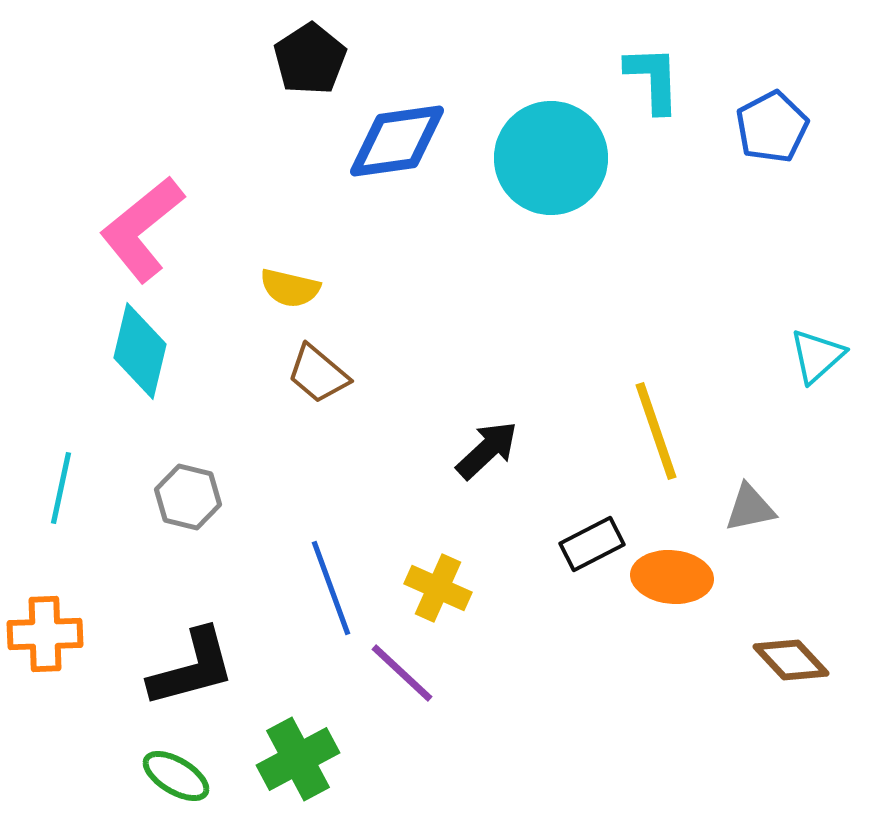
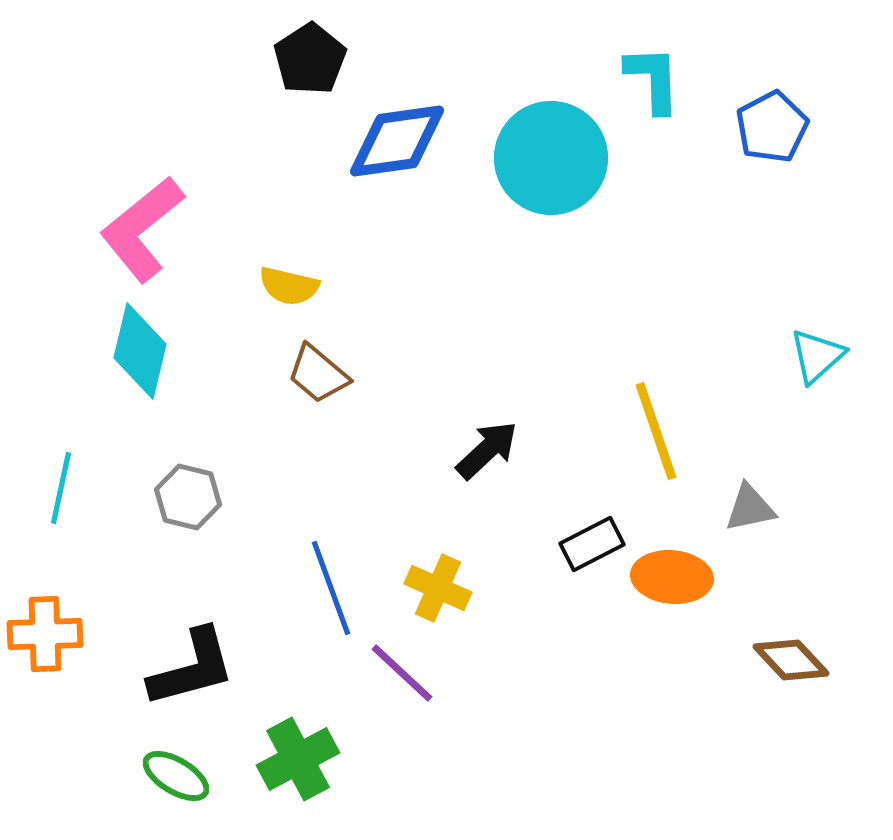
yellow semicircle: moved 1 px left, 2 px up
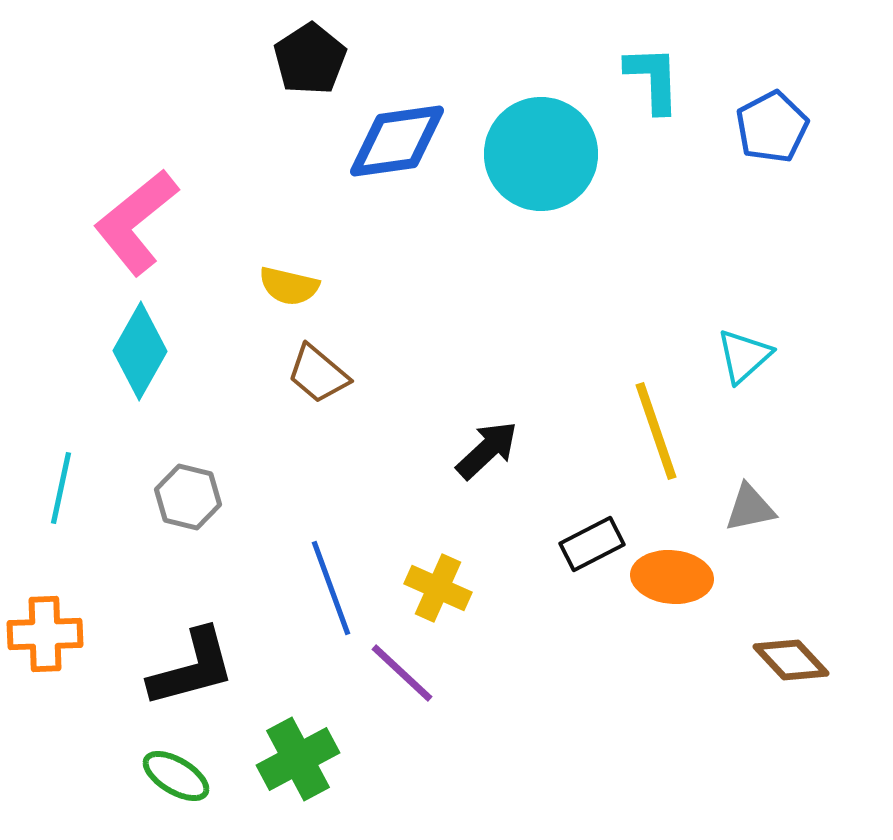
cyan circle: moved 10 px left, 4 px up
pink L-shape: moved 6 px left, 7 px up
cyan diamond: rotated 16 degrees clockwise
cyan triangle: moved 73 px left
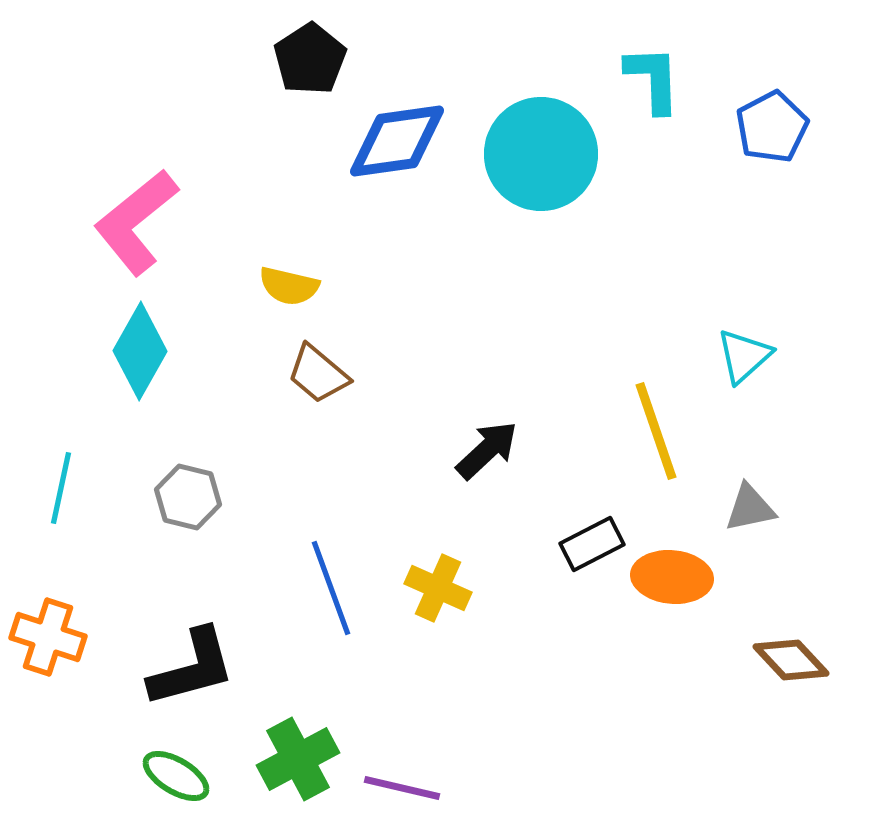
orange cross: moved 3 px right, 3 px down; rotated 20 degrees clockwise
purple line: moved 115 px down; rotated 30 degrees counterclockwise
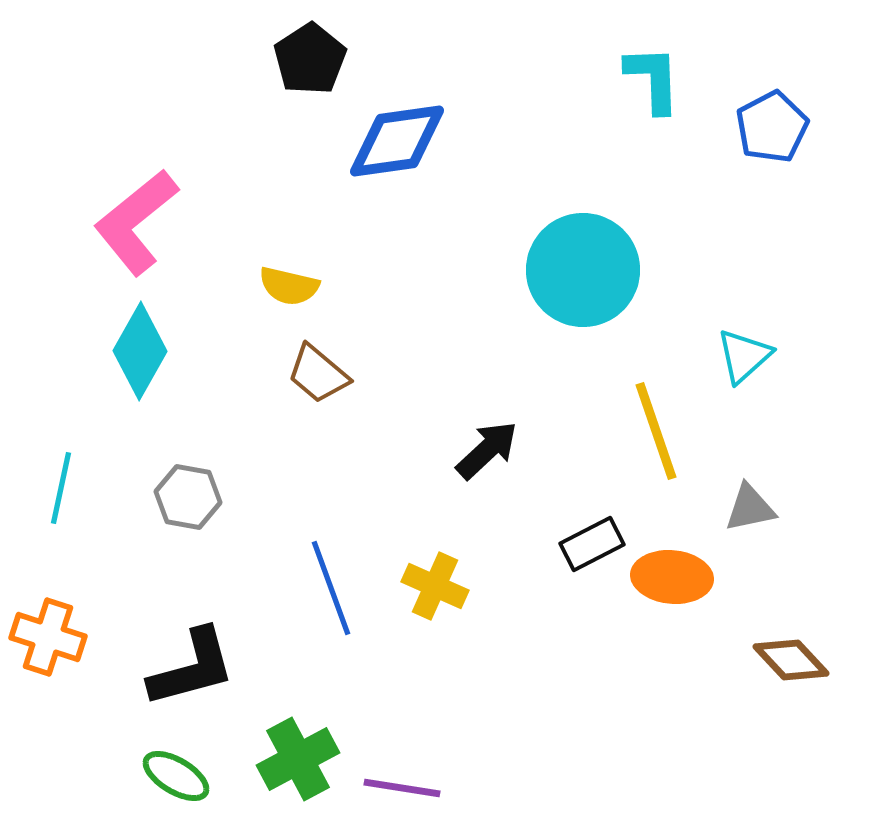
cyan circle: moved 42 px right, 116 px down
gray hexagon: rotated 4 degrees counterclockwise
yellow cross: moved 3 px left, 2 px up
purple line: rotated 4 degrees counterclockwise
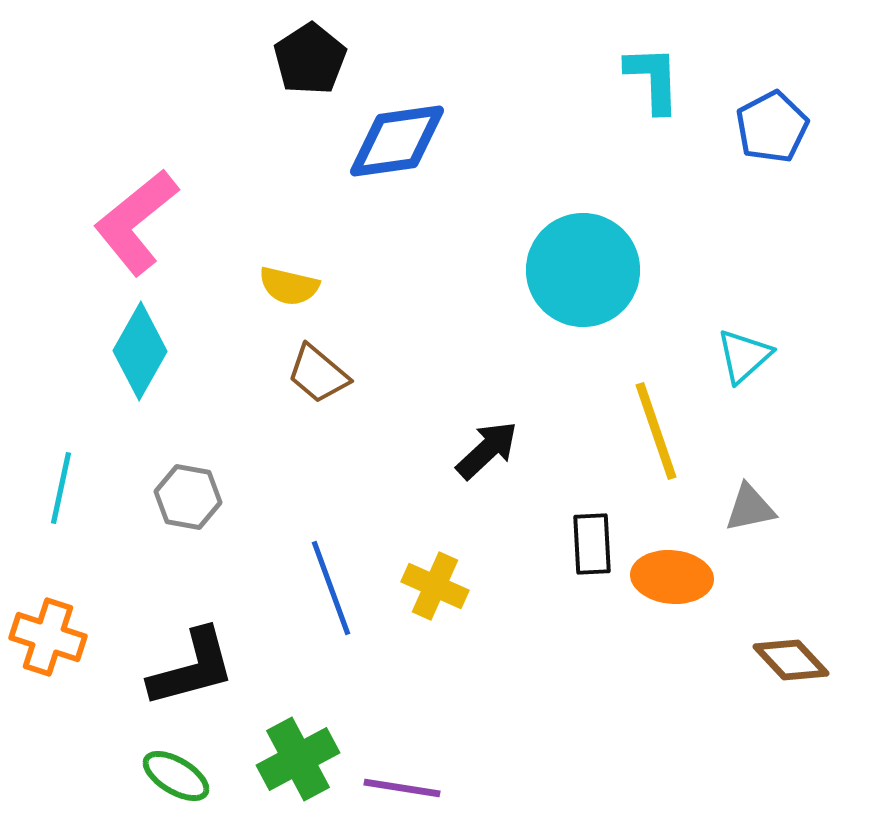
black rectangle: rotated 66 degrees counterclockwise
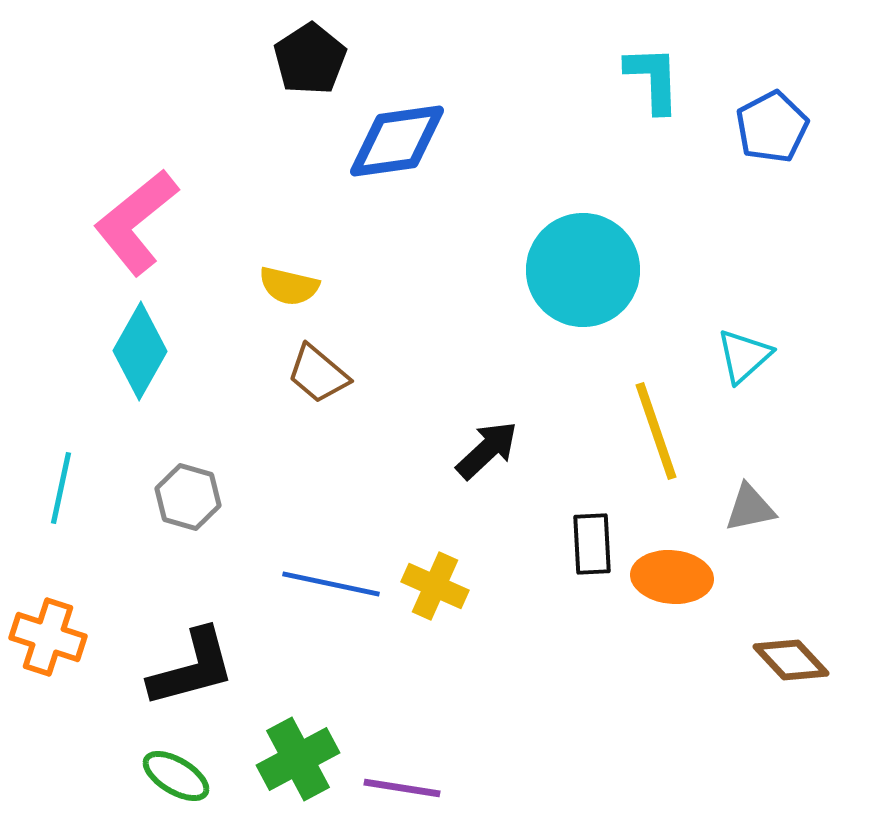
gray hexagon: rotated 6 degrees clockwise
blue line: moved 4 px up; rotated 58 degrees counterclockwise
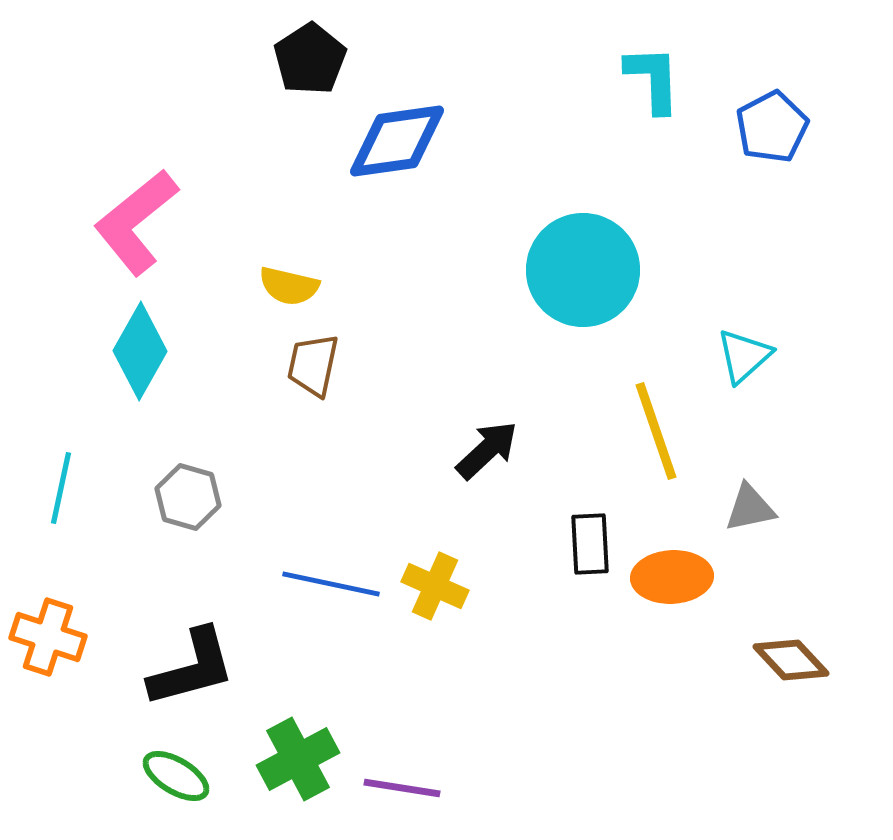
brown trapezoid: moved 5 px left, 9 px up; rotated 62 degrees clockwise
black rectangle: moved 2 px left
orange ellipse: rotated 8 degrees counterclockwise
